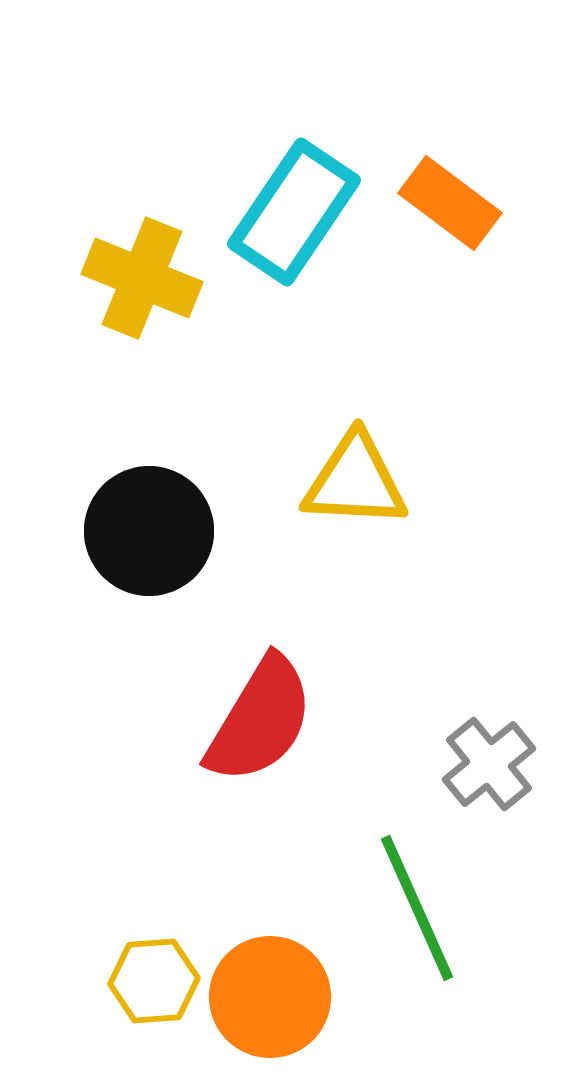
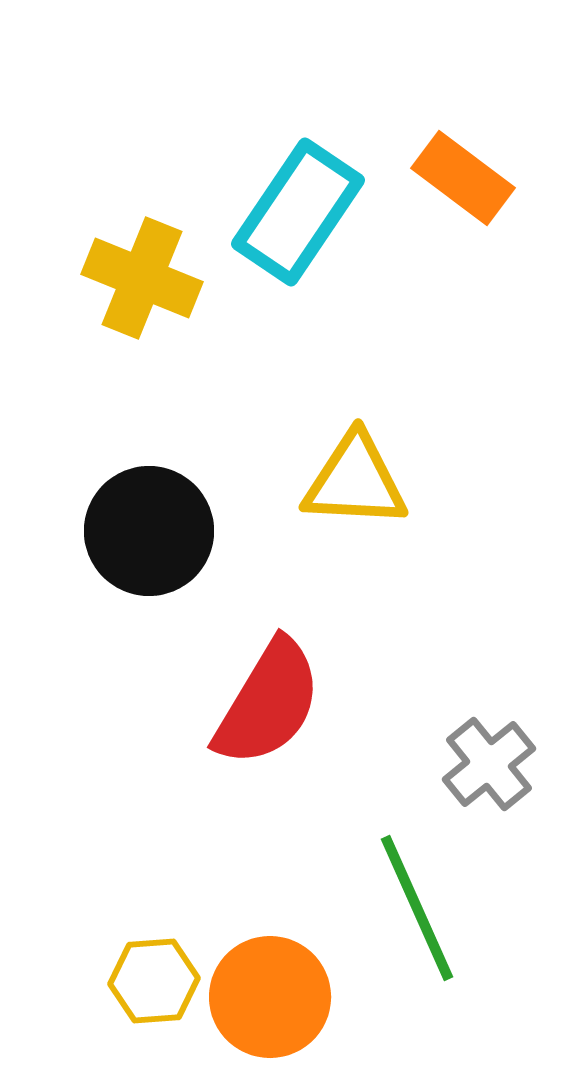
orange rectangle: moved 13 px right, 25 px up
cyan rectangle: moved 4 px right
red semicircle: moved 8 px right, 17 px up
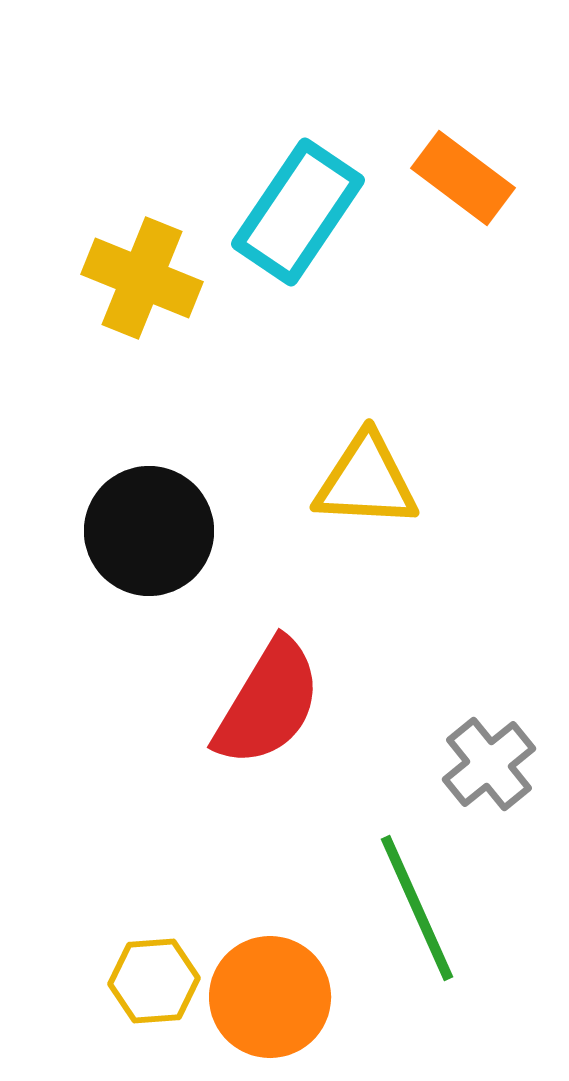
yellow triangle: moved 11 px right
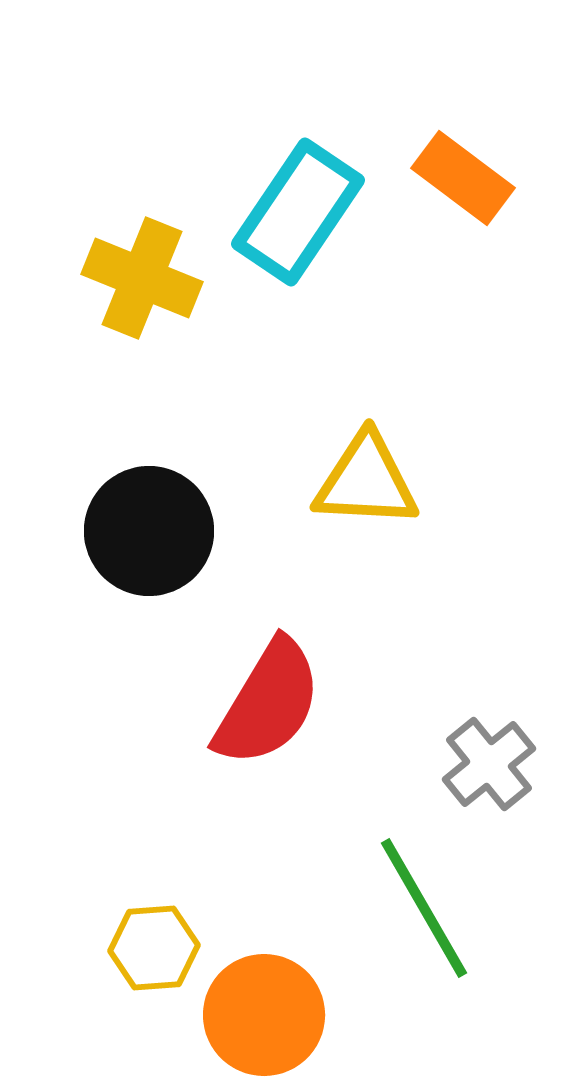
green line: moved 7 px right; rotated 6 degrees counterclockwise
yellow hexagon: moved 33 px up
orange circle: moved 6 px left, 18 px down
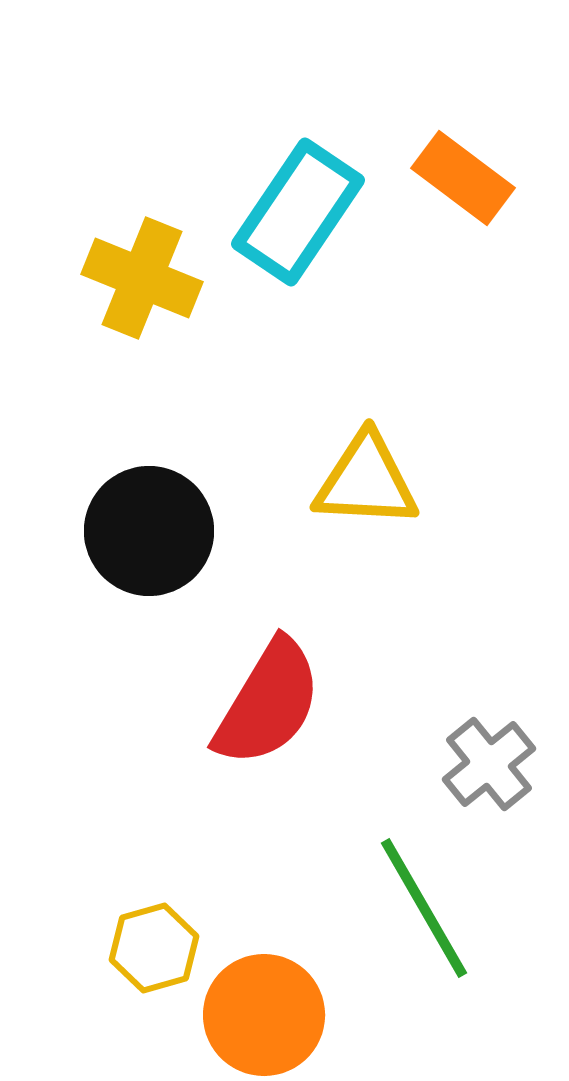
yellow hexagon: rotated 12 degrees counterclockwise
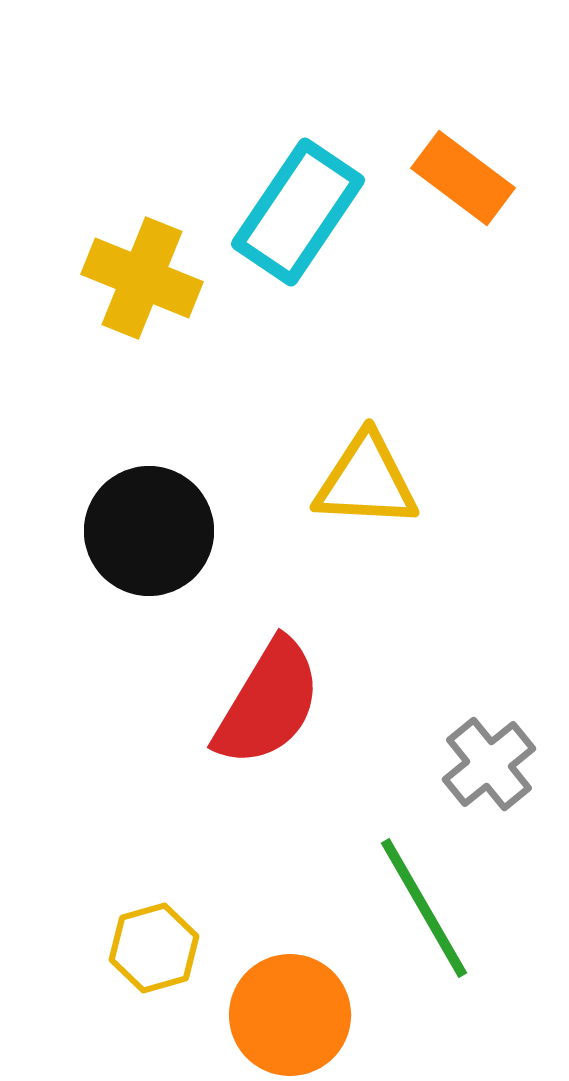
orange circle: moved 26 px right
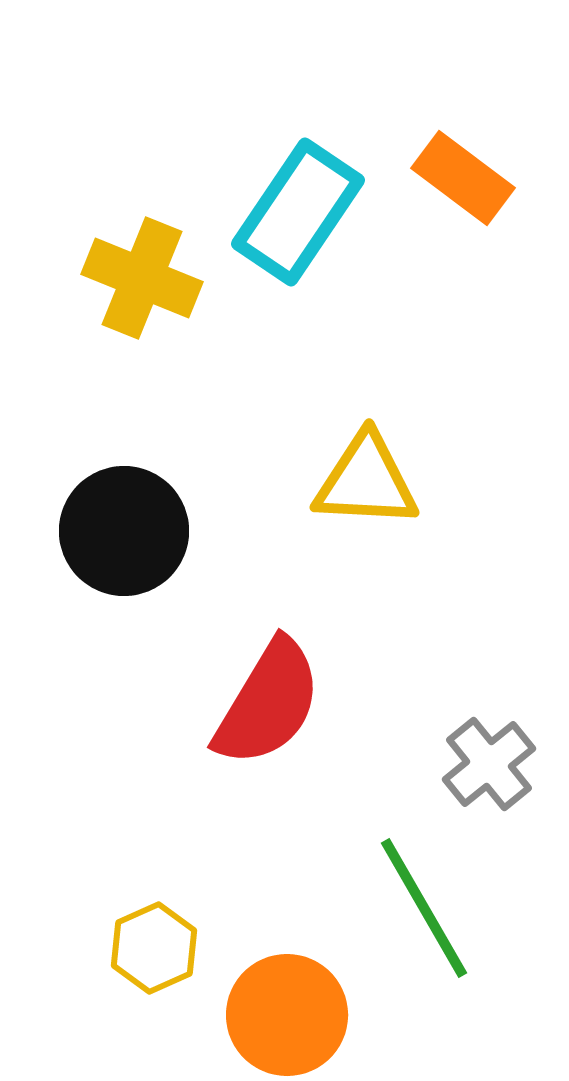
black circle: moved 25 px left
yellow hexagon: rotated 8 degrees counterclockwise
orange circle: moved 3 px left
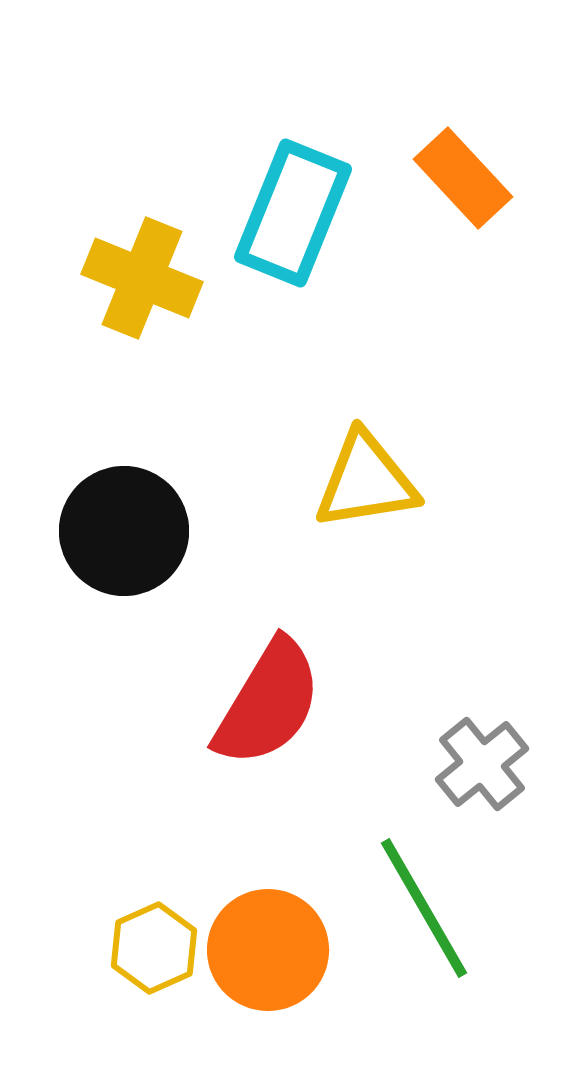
orange rectangle: rotated 10 degrees clockwise
cyan rectangle: moved 5 px left, 1 px down; rotated 12 degrees counterclockwise
yellow triangle: rotated 12 degrees counterclockwise
gray cross: moved 7 px left
orange circle: moved 19 px left, 65 px up
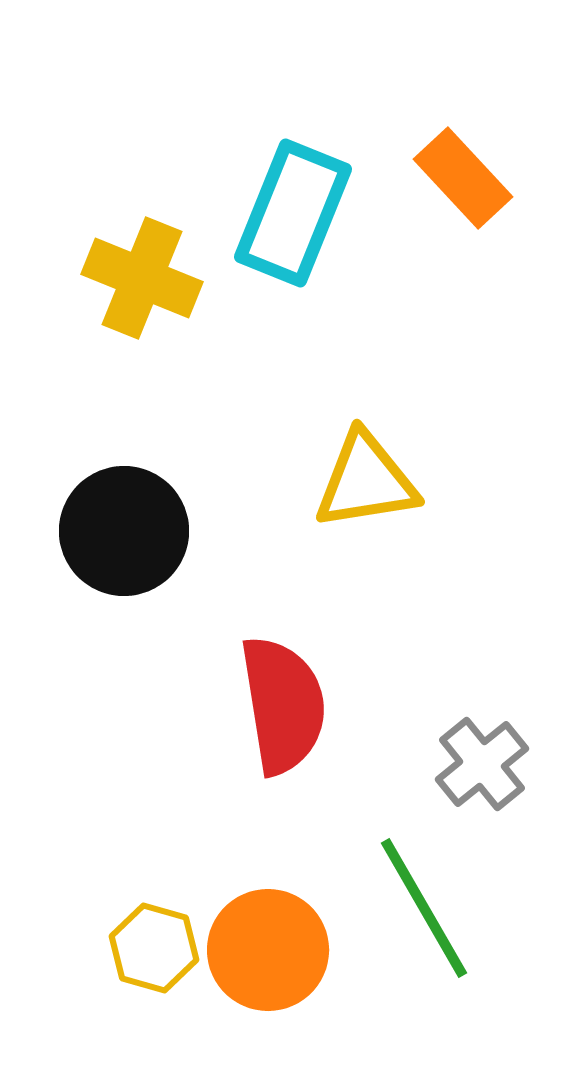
red semicircle: moved 15 px right, 2 px down; rotated 40 degrees counterclockwise
yellow hexagon: rotated 20 degrees counterclockwise
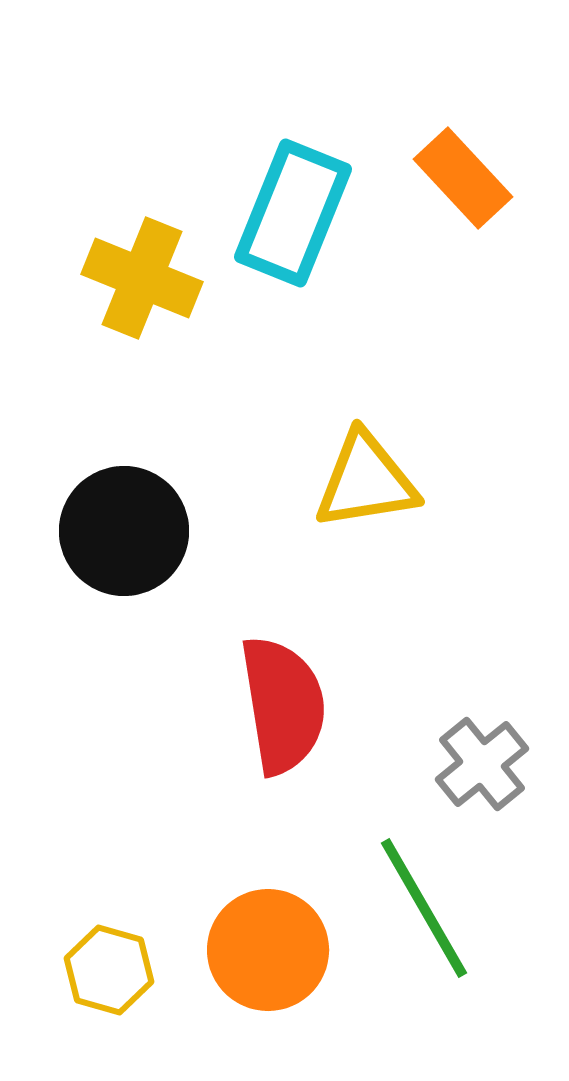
yellow hexagon: moved 45 px left, 22 px down
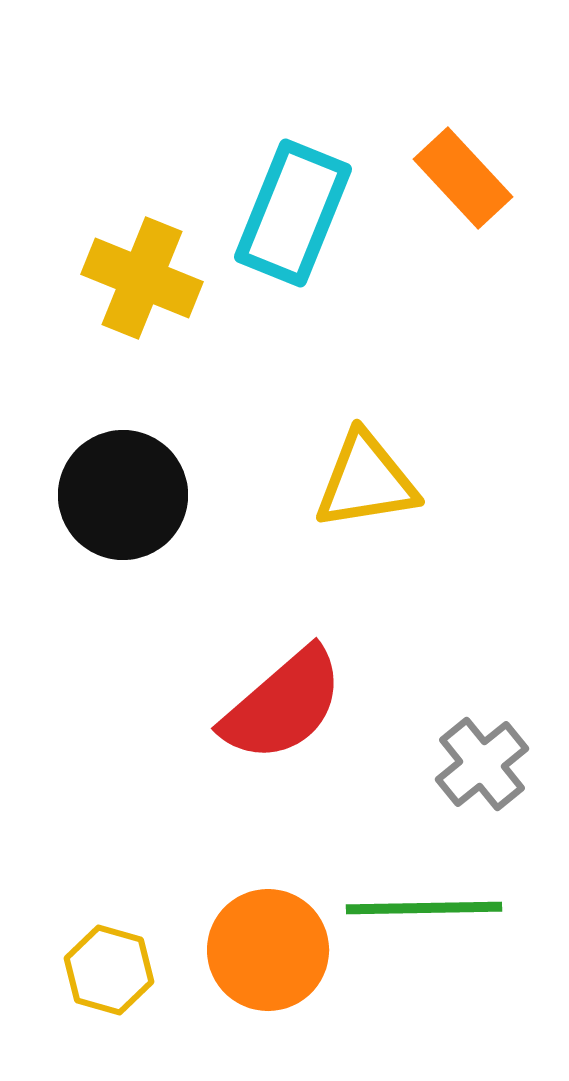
black circle: moved 1 px left, 36 px up
red semicircle: rotated 58 degrees clockwise
green line: rotated 61 degrees counterclockwise
